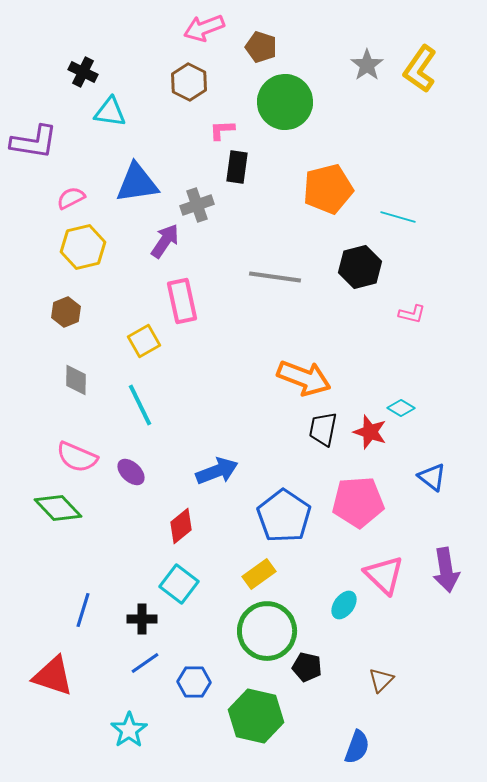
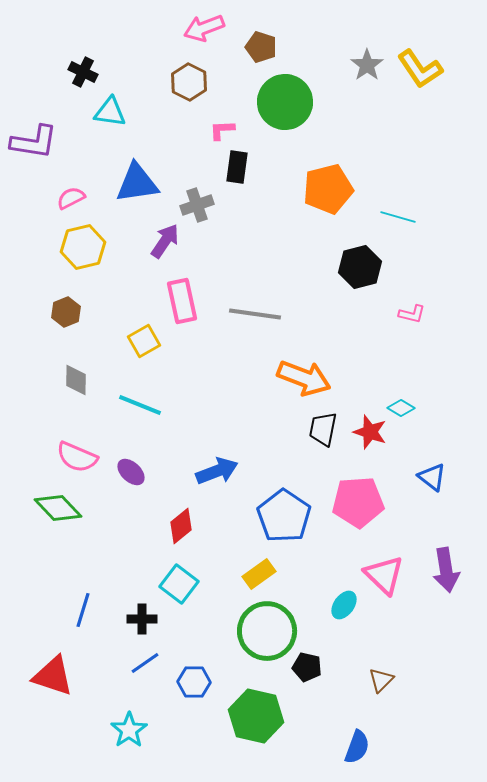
yellow L-shape at (420, 69): rotated 69 degrees counterclockwise
gray line at (275, 277): moved 20 px left, 37 px down
cyan line at (140, 405): rotated 42 degrees counterclockwise
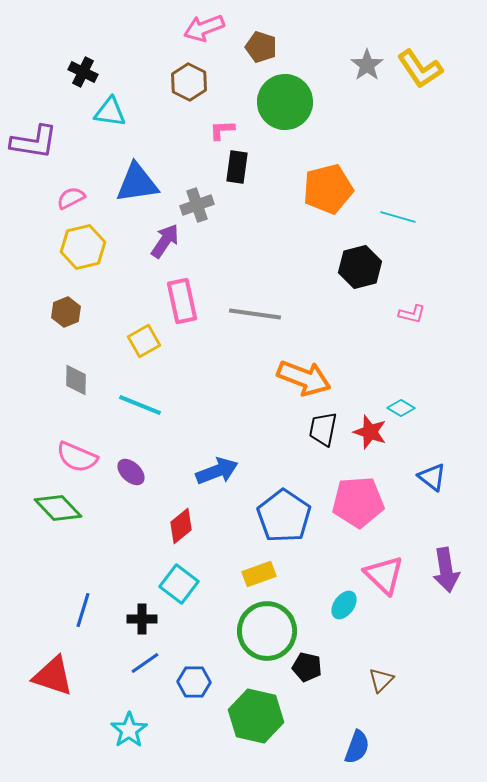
yellow rectangle at (259, 574): rotated 16 degrees clockwise
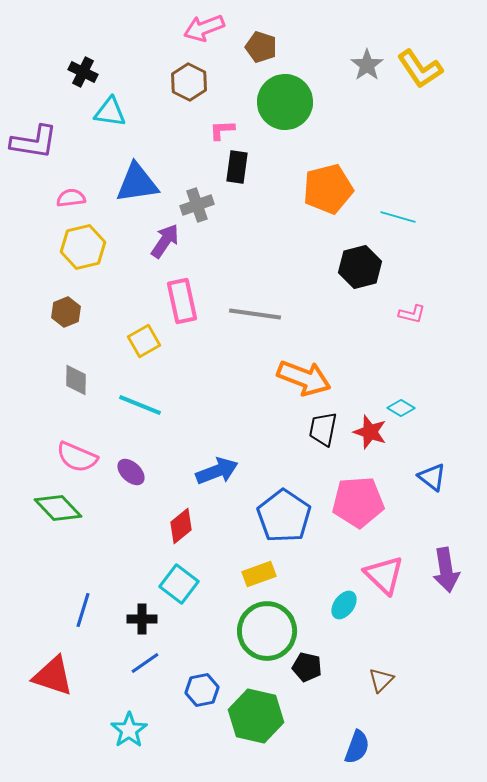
pink semicircle at (71, 198): rotated 20 degrees clockwise
blue hexagon at (194, 682): moved 8 px right, 8 px down; rotated 12 degrees counterclockwise
